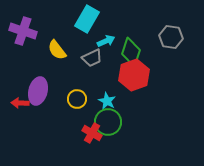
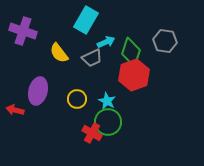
cyan rectangle: moved 1 px left, 1 px down
gray hexagon: moved 6 px left, 4 px down
cyan arrow: moved 1 px down
yellow semicircle: moved 2 px right, 3 px down
red arrow: moved 5 px left, 7 px down; rotated 12 degrees clockwise
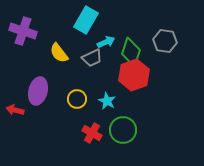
green circle: moved 15 px right, 8 px down
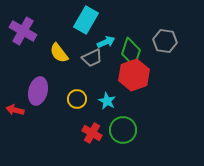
purple cross: rotated 12 degrees clockwise
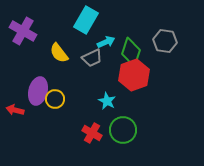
yellow circle: moved 22 px left
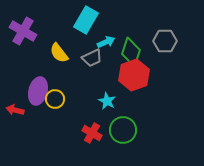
gray hexagon: rotated 10 degrees counterclockwise
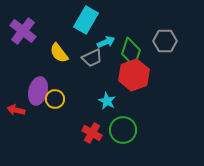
purple cross: rotated 8 degrees clockwise
red arrow: moved 1 px right
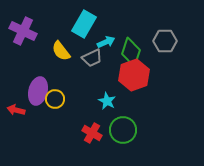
cyan rectangle: moved 2 px left, 4 px down
purple cross: rotated 12 degrees counterclockwise
yellow semicircle: moved 2 px right, 2 px up
